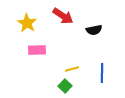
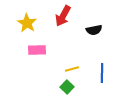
red arrow: rotated 85 degrees clockwise
green square: moved 2 px right, 1 px down
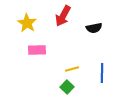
black semicircle: moved 2 px up
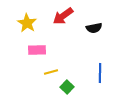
red arrow: rotated 25 degrees clockwise
yellow line: moved 21 px left, 3 px down
blue line: moved 2 px left
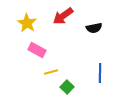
pink rectangle: rotated 30 degrees clockwise
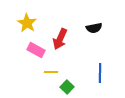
red arrow: moved 3 px left, 23 px down; rotated 30 degrees counterclockwise
pink rectangle: moved 1 px left
yellow line: rotated 16 degrees clockwise
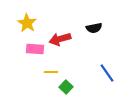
red arrow: rotated 50 degrees clockwise
pink rectangle: moved 1 px left, 1 px up; rotated 24 degrees counterclockwise
blue line: moved 7 px right; rotated 36 degrees counterclockwise
green square: moved 1 px left
